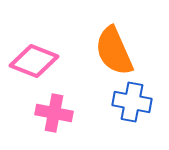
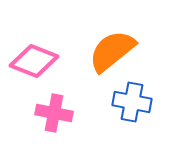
orange semicircle: moved 2 px left; rotated 75 degrees clockwise
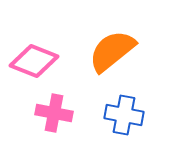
blue cross: moved 8 px left, 13 px down
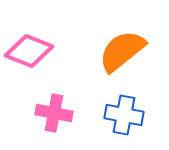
orange semicircle: moved 10 px right
pink diamond: moved 5 px left, 10 px up
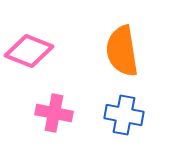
orange semicircle: rotated 60 degrees counterclockwise
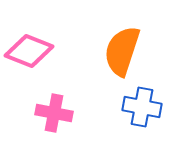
orange semicircle: rotated 27 degrees clockwise
blue cross: moved 18 px right, 8 px up
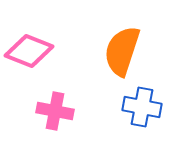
pink cross: moved 1 px right, 2 px up
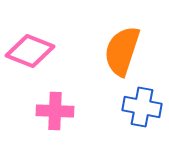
pink diamond: moved 1 px right
pink cross: rotated 9 degrees counterclockwise
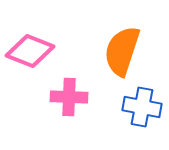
pink cross: moved 14 px right, 14 px up
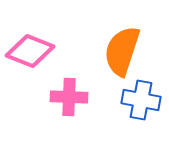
blue cross: moved 1 px left, 7 px up
